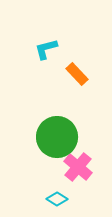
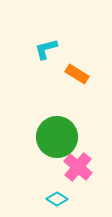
orange rectangle: rotated 15 degrees counterclockwise
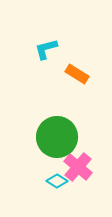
cyan diamond: moved 18 px up
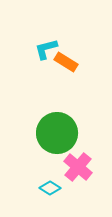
orange rectangle: moved 11 px left, 12 px up
green circle: moved 4 px up
cyan diamond: moved 7 px left, 7 px down
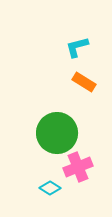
cyan L-shape: moved 31 px right, 2 px up
orange rectangle: moved 18 px right, 20 px down
pink cross: rotated 28 degrees clockwise
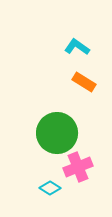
cyan L-shape: rotated 50 degrees clockwise
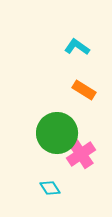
orange rectangle: moved 8 px down
pink cross: moved 3 px right, 13 px up; rotated 12 degrees counterclockwise
cyan diamond: rotated 25 degrees clockwise
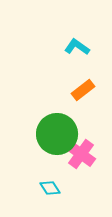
orange rectangle: moved 1 px left; rotated 70 degrees counterclockwise
green circle: moved 1 px down
pink cross: rotated 20 degrees counterclockwise
